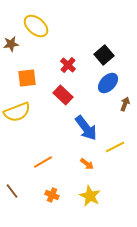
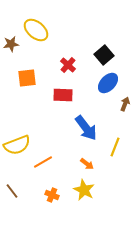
yellow ellipse: moved 4 px down
red rectangle: rotated 42 degrees counterclockwise
yellow semicircle: moved 33 px down
yellow line: rotated 42 degrees counterclockwise
yellow star: moved 6 px left, 6 px up
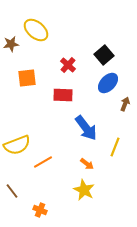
orange cross: moved 12 px left, 15 px down
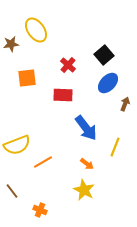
yellow ellipse: rotated 15 degrees clockwise
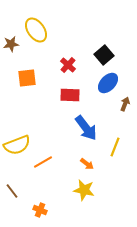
red rectangle: moved 7 px right
yellow star: rotated 15 degrees counterclockwise
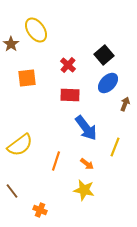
brown star: rotated 28 degrees counterclockwise
yellow semicircle: moved 3 px right; rotated 16 degrees counterclockwise
orange line: moved 13 px right, 1 px up; rotated 42 degrees counterclockwise
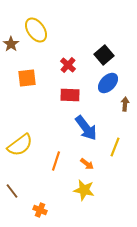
brown arrow: rotated 16 degrees counterclockwise
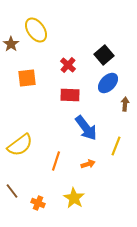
yellow line: moved 1 px right, 1 px up
orange arrow: moved 1 px right; rotated 56 degrees counterclockwise
yellow star: moved 10 px left, 8 px down; rotated 20 degrees clockwise
orange cross: moved 2 px left, 7 px up
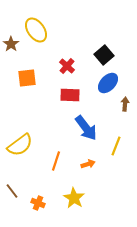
red cross: moved 1 px left, 1 px down
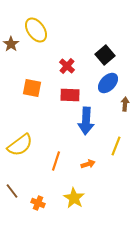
black square: moved 1 px right
orange square: moved 5 px right, 10 px down; rotated 18 degrees clockwise
blue arrow: moved 7 px up; rotated 40 degrees clockwise
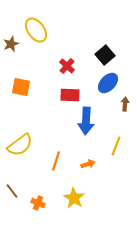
brown star: rotated 14 degrees clockwise
orange square: moved 11 px left, 1 px up
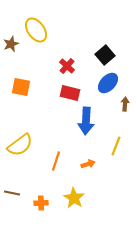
red rectangle: moved 2 px up; rotated 12 degrees clockwise
brown line: moved 2 px down; rotated 42 degrees counterclockwise
orange cross: moved 3 px right; rotated 24 degrees counterclockwise
